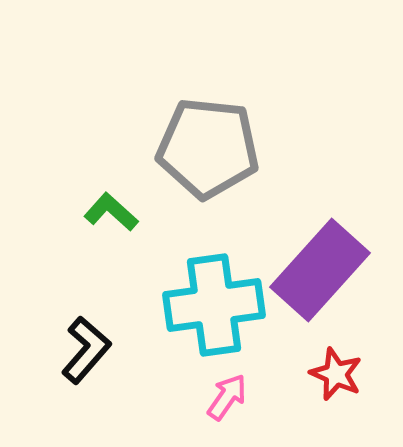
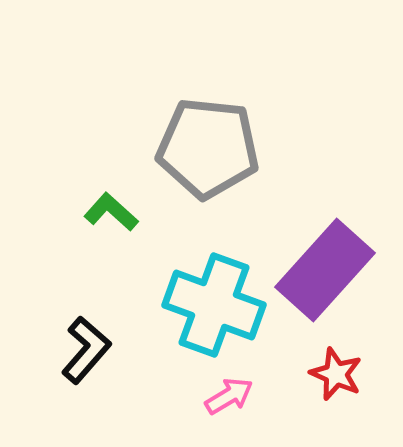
purple rectangle: moved 5 px right
cyan cross: rotated 28 degrees clockwise
pink arrow: moved 2 px right, 1 px up; rotated 24 degrees clockwise
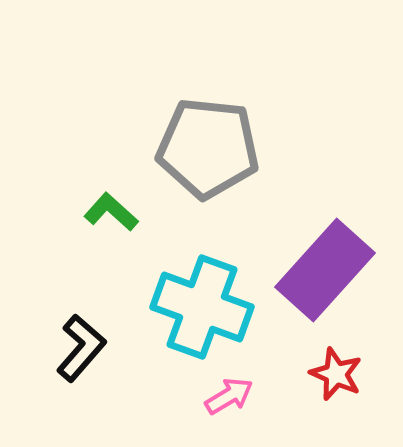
cyan cross: moved 12 px left, 2 px down
black L-shape: moved 5 px left, 2 px up
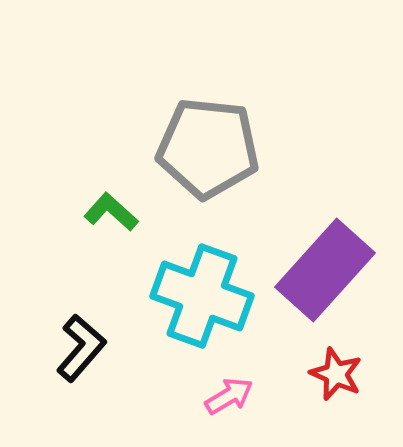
cyan cross: moved 11 px up
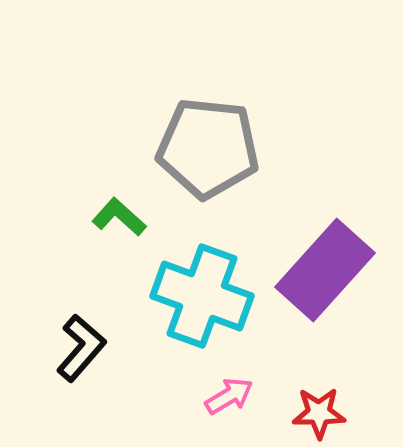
green L-shape: moved 8 px right, 5 px down
red star: moved 17 px left, 39 px down; rotated 24 degrees counterclockwise
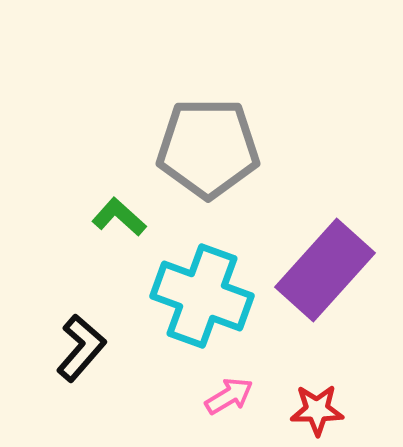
gray pentagon: rotated 6 degrees counterclockwise
red star: moved 2 px left, 3 px up
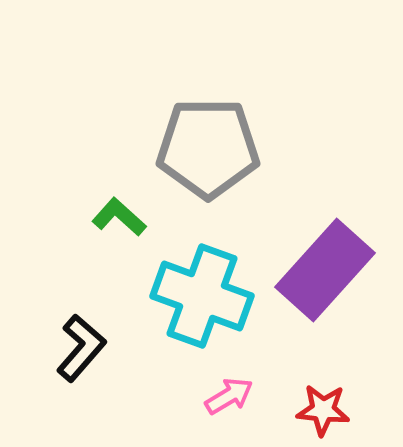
red star: moved 6 px right; rotated 6 degrees clockwise
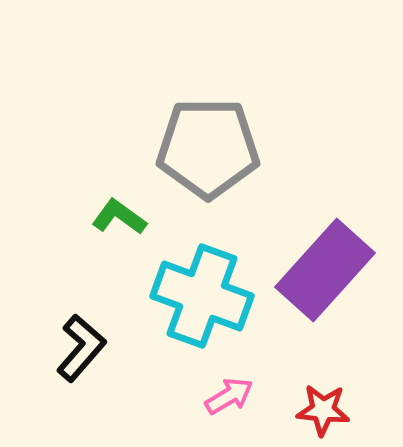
green L-shape: rotated 6 degrees counterclockwise
